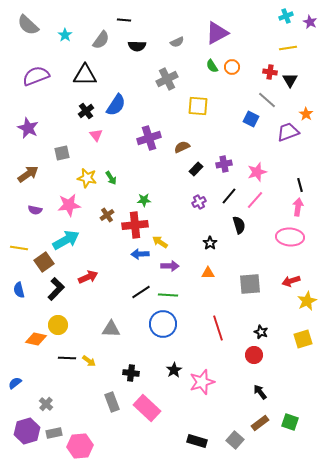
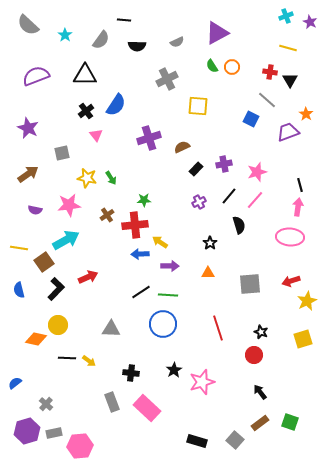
yellow line at (288, 48): rotated 24 degrees clockwise
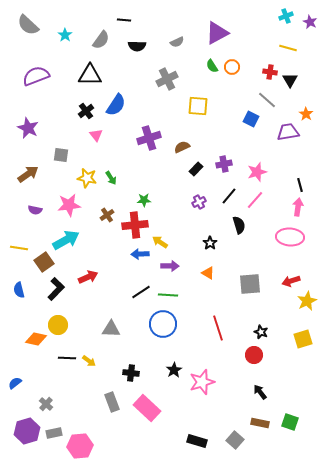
black triangle at (85, 75): moved 5 px right
purple trapezoid at (288, 132): rotated 10 degrees clockwise
gray square at (62, 153): moved 1 px left, 2 px down; rotated 21 degrees clockwise
orange triangle at (208, 273): rotated 32 degrees clockwise
brown rectangle at (260, 423): rotated 48 degrees clockwise
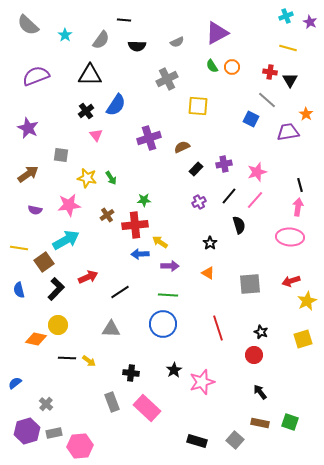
black line at (141, 292): moved 21 px left
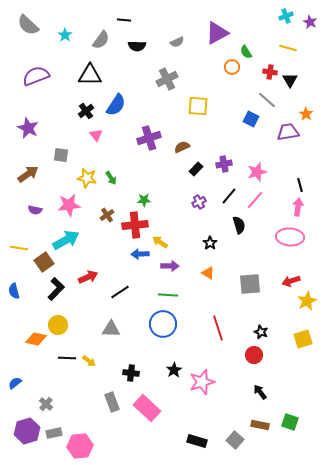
green semicircle at (212, 66): moved 34 px right, 14 px up
blue semicircle at (19, 290): moved 5 px left, 1 px down
brown rectangle at (260, 423): moved 2 px down
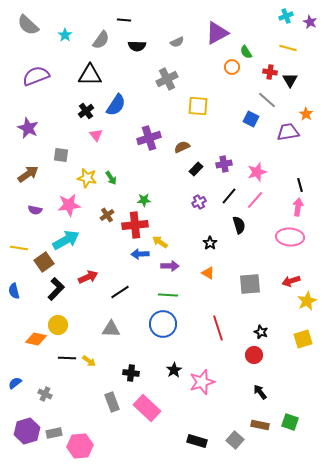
gray cross at (46, 404): moved 1 px left, 10 px up; rotated 16 degrees counterclockwise
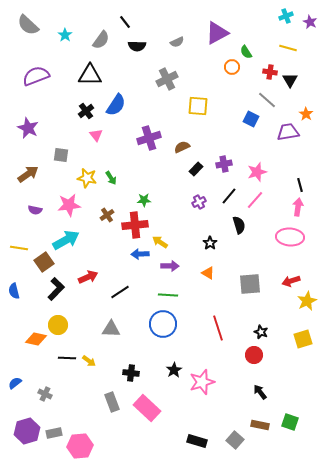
black line at (124, 20): moved 1 px right, 2 px down; rotated 48 degrees clockwise
